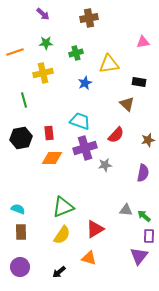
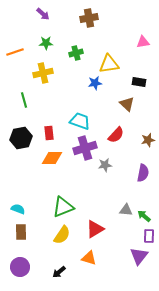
blue star: moved 10 px right; rotated 16 degrees clockwise
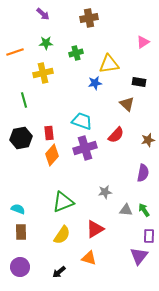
pink triangle: rotated 24 degrees counterclockwise
cyan trapezoid: moved 2 px right
orange diamond: moved 3 px up; rotated 50 degrees counterclockwise
gray star: moved 27 px down
green triangle: moved 5 px up
green arrow: moved 6 px up; rotated 16 degrees clockwise
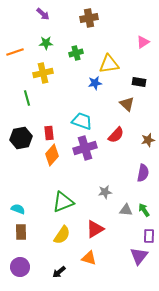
green line: moved 3 px right, 2 px up
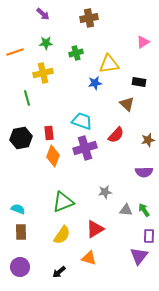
orange diamond: moved 1 px right, 1 px down; rotated 20 degrees counterclockwise
purple semicircle: moved 1 px right, 1 px up; rotated 78 degrees clockwise
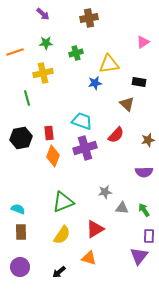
gray triangle: moved 4 px left, 2 px up
